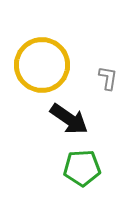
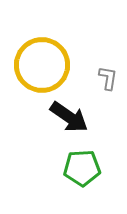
black arrow: moved 2 px up
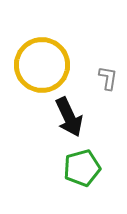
black arrow: rotated 30 degrees clockwise
green pentagon: rotated 12 degrees counterclockwise
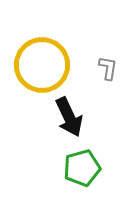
gray L-shape: moved 10 px up
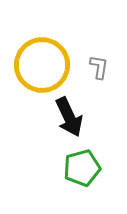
gray L-shape: moved 9 px left, 1 px up
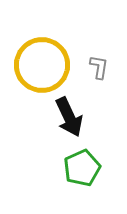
green pentagon: rotated 9 degrees counterclockwise
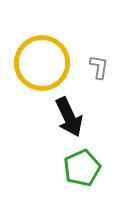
yellow circle: moved 2 px up
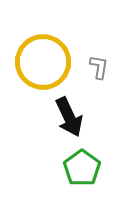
yellow circle: moved 1 px right, 1 px up
green pentagon: rotated 12 degrees counterclockwise
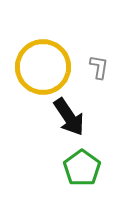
yellow circle: moved 5 px down
black arrow: rotated 9 degrees counterclockwise
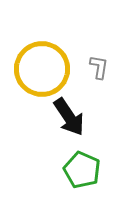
yellow circle: moved 1 px left, 2 px down
green pentagon: moved 2 px down; rotated 12 degrees counterclockwise
